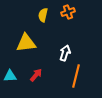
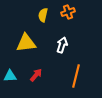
white arrow: moved 3 px left, 8 px up
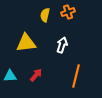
yellow semicircle: moved 2 px right
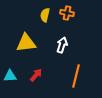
orange cross: moved 1 px left, 1 px down; rotated 32 degrees clockwise
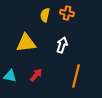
cyan triangle: rotated 16 degrees clockwise
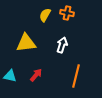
yellow semicircle: rotated 16 degrees clockwise
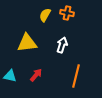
yellow triangle: moved 1 px right
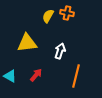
yellow semicircle: moved 3 px right, 1 px down
white arrow: moved 2 px left, 6 px down
cyan triangle: rotated 16 degrees clockwise
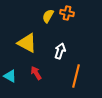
yellow triangle: rotated 35 degrees clockwise
red arrow: moved 2 px up; rotated 72 degrees counterclockwise
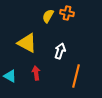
red arrow: rotated 24 degrees clockwise
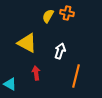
cyan triangle: moved 8 px down
